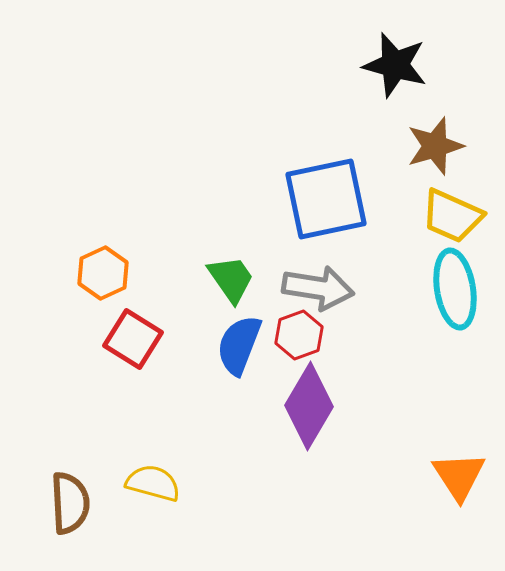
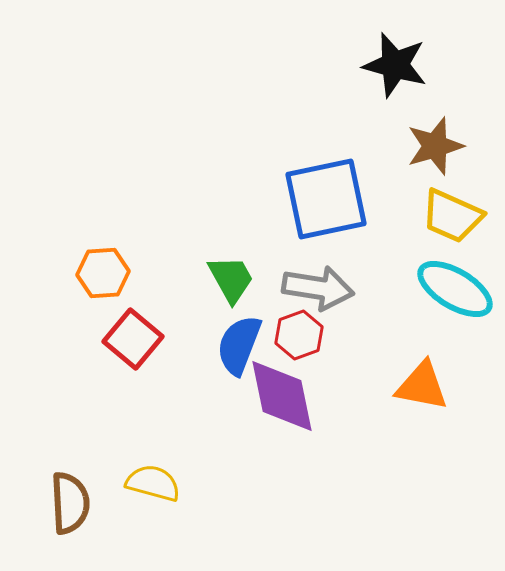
orange hexagon: rotated 21 degrees clockwise
green trapezoid: rotated 6 degrees clockwise
cyan ellipse: rotated 50 degrees counterclockwise
red square: rotated 8 degrees clockwise
purple diamond: moved 27 px left, 10 px up; rotated 42 degrees counterclockwise
orange triangle: moved 37 px left, 90 px up; rotated 46 degrees counterclockwise
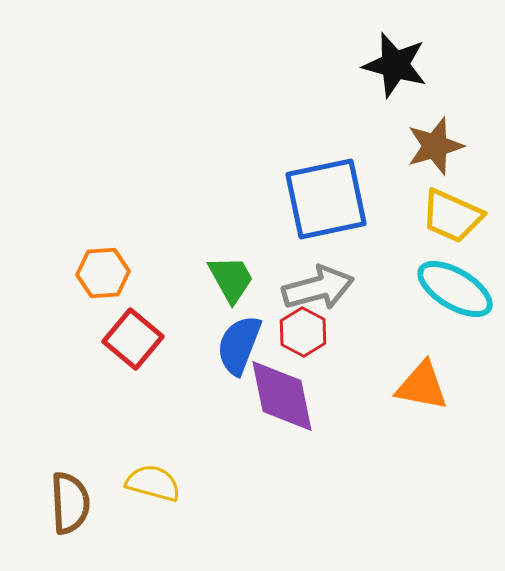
gray arrow: rotated 24 degrees counterclockwise
red hexagon: moved 4 px right, 3 px up; rotated 12 degrees counterclockwise
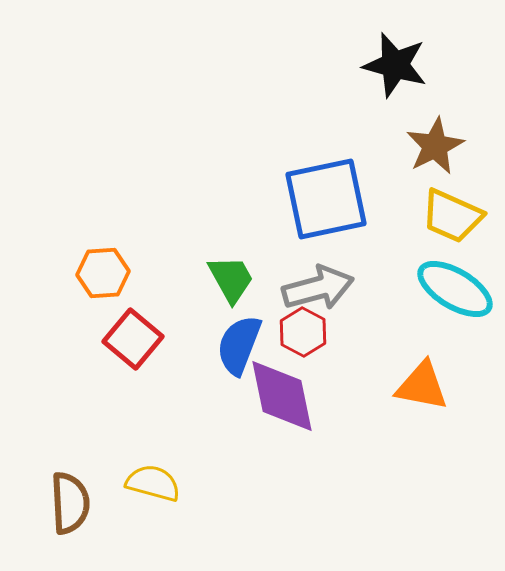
brown star: rotated 10 degrees counterclockwise
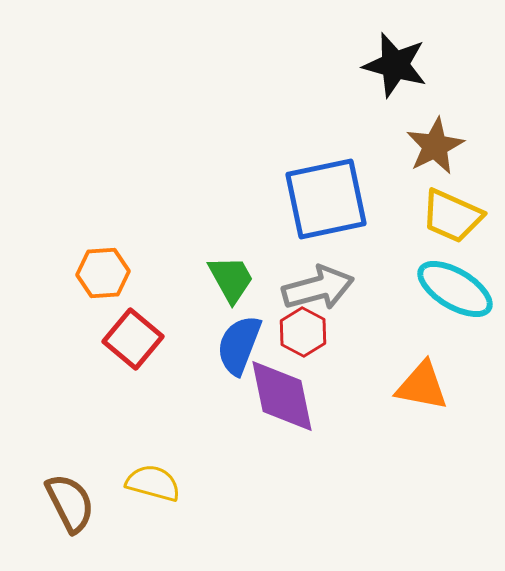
brown semicircle: rotated 24 degrees counterclockwise
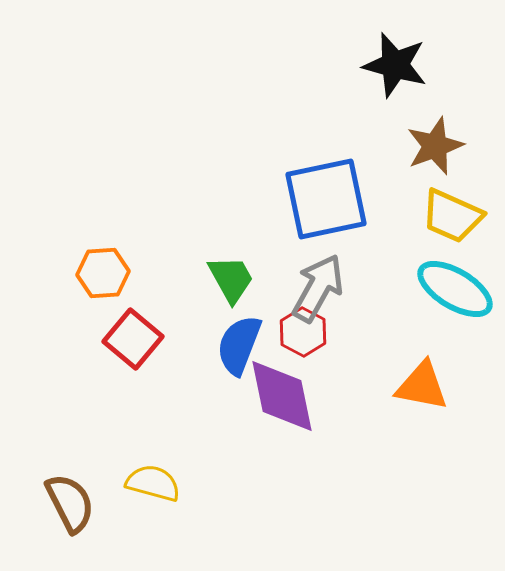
brown star: rotated 6 degrees clockwise
gray arrow: rotated 46 degrees counterclockwise
